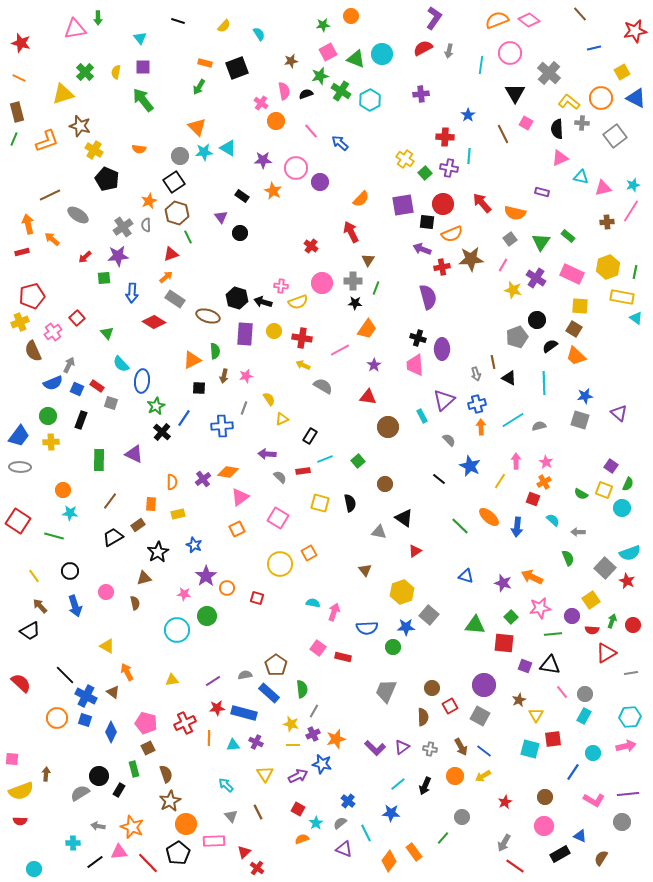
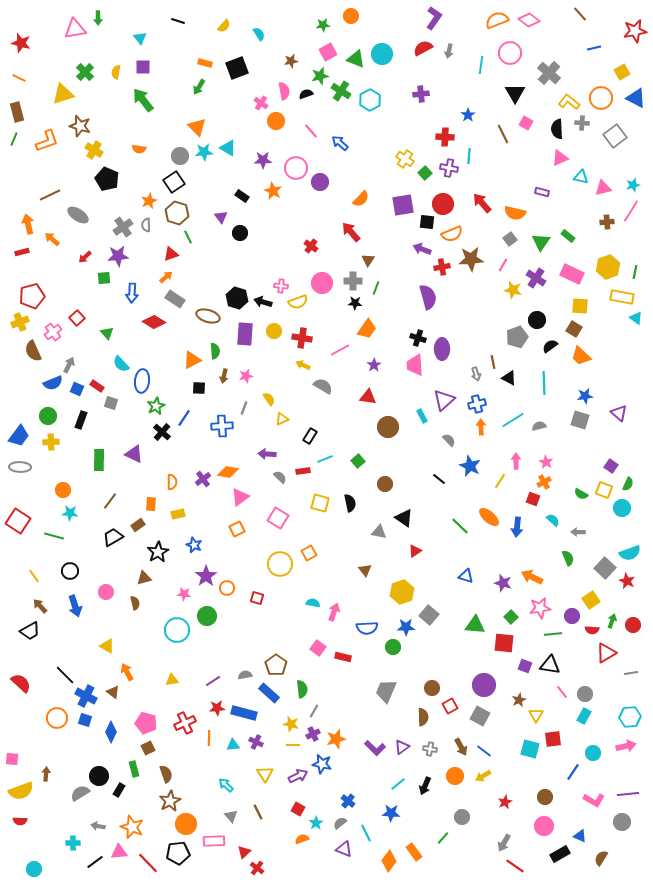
red arrow at (351, 232): rotated 15 degrees counterclockwise
orange trapezoid at (576, 356): moved 5 px right
black pentagon at (178, 853): rotated 25 degrees clockwise
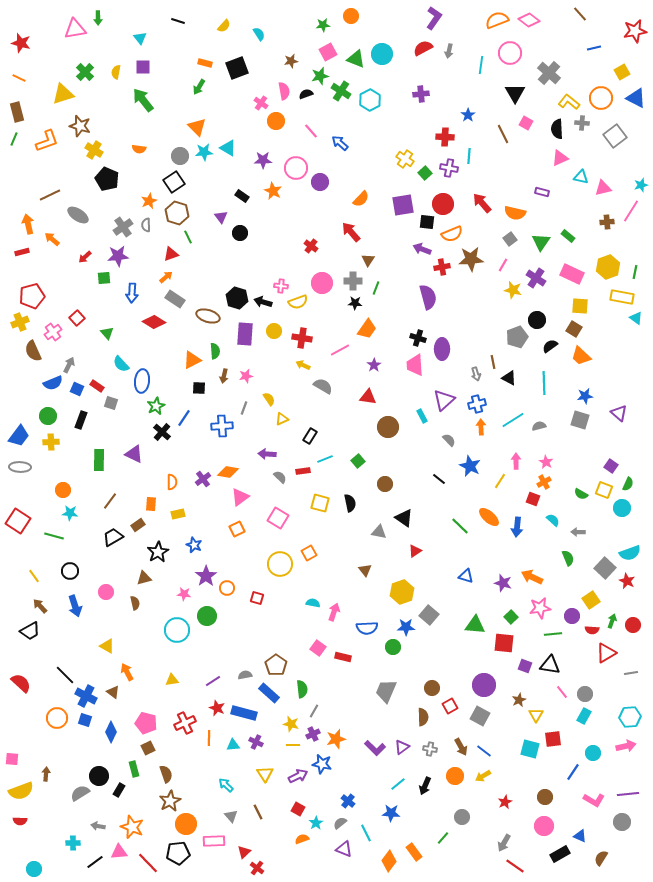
cyan star at (633, 185): moved 8 px right
red star at (217, 708): rotated 28 degrees clockwise
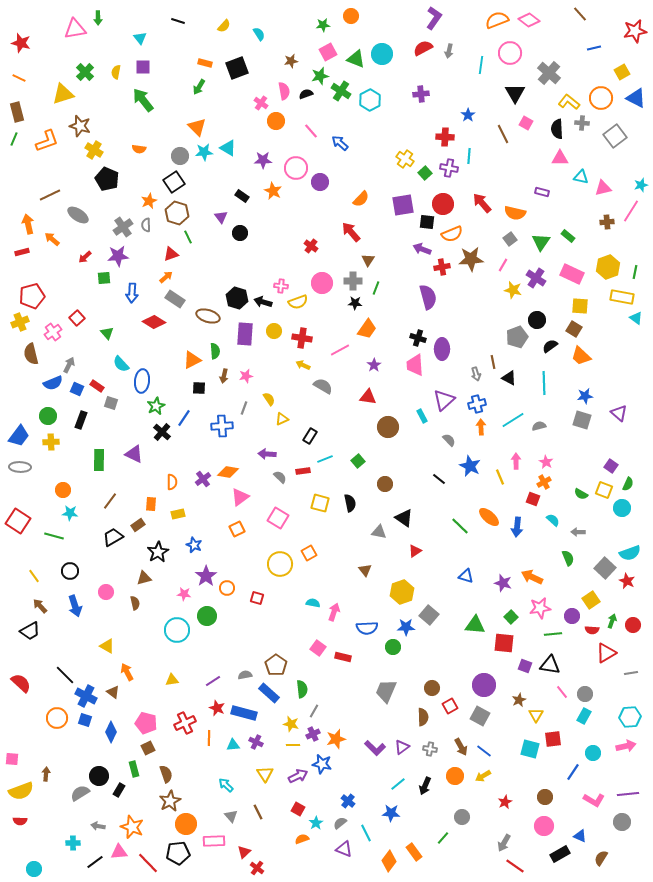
pink triangle at (560, 158): rotated 24 degrees clockwise
brown semicircle at (33, 351): moved 2 px left, 3 px down; rotated 10 degrees clockwise
gray square at (580, 420): moved 2 px right
yellow line at (500, 481): moved 4 px up; rotated 56 degrees counterclockwise
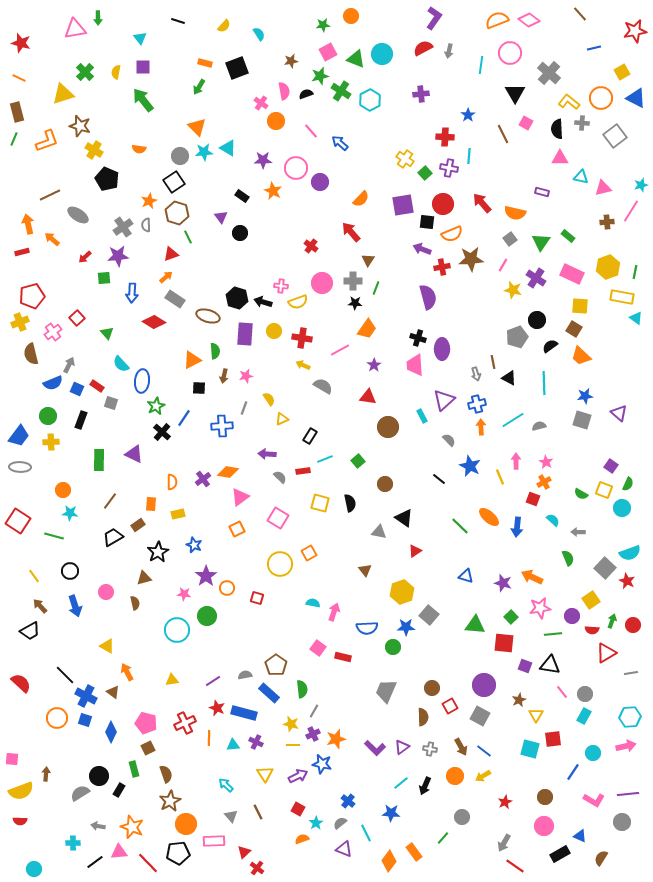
cyan line at (398, 784): moved 3 px right, 1 px up
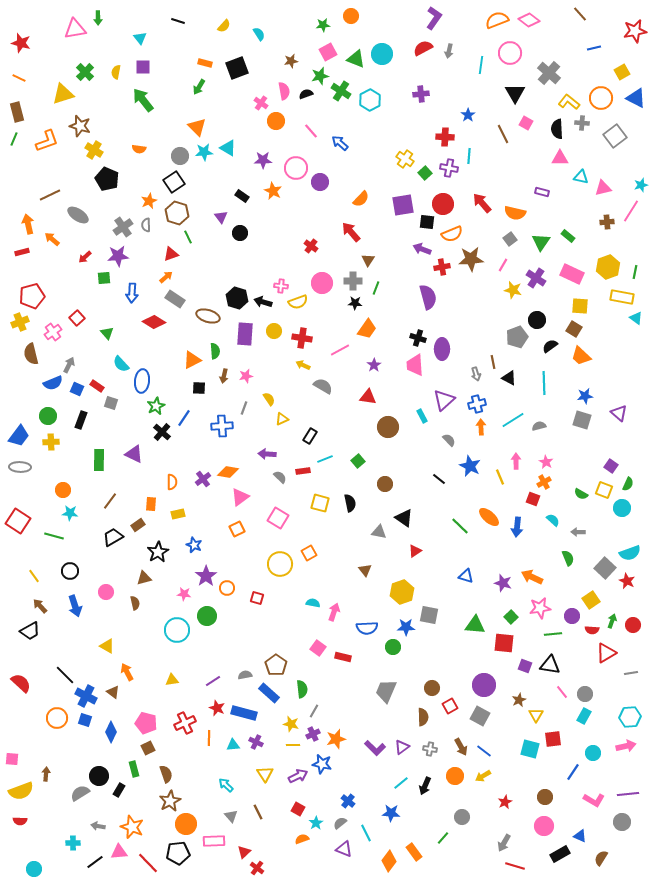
gray square at (429, 615): rotated 30 degrees counterclockwise
red line at (515, 866): rotated 18 degrees counterclockwise
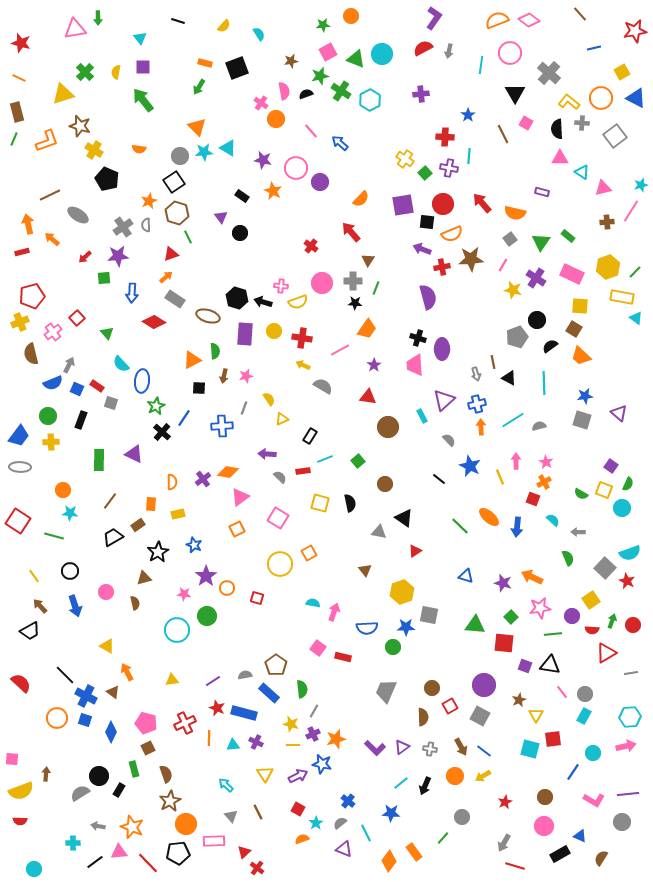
orange circle at (276, 121): moved 2 px up
purple star at (263, 160): rotated 12 degrees clockwise
cyan triangle at (581, 177): moved 1 px right, 5 px up; rotated 21 degrees clockwise
green line at (635, 272): rotated 32 degrees clockwise
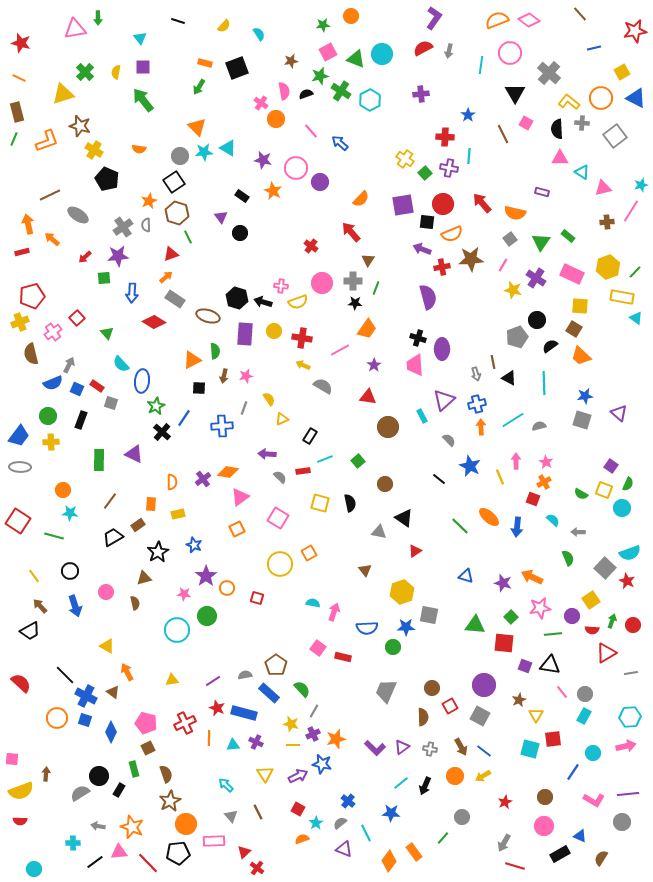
green semicircle at (302, 689): rotated 36 degrees counterclockwise
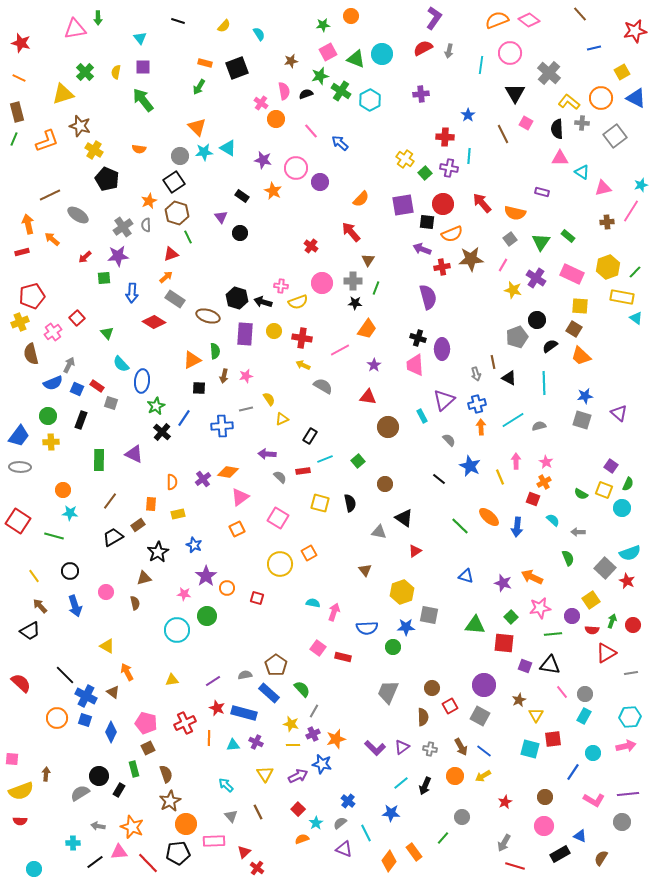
gray line at (244, 408): moved 2 px right, 1 px down; rotated 56 degrees clockwise
gray trapezoid at (386, 691): moved 2 px right, 1 px down
red square at (298, 809): rotated 16 degrees clockwise
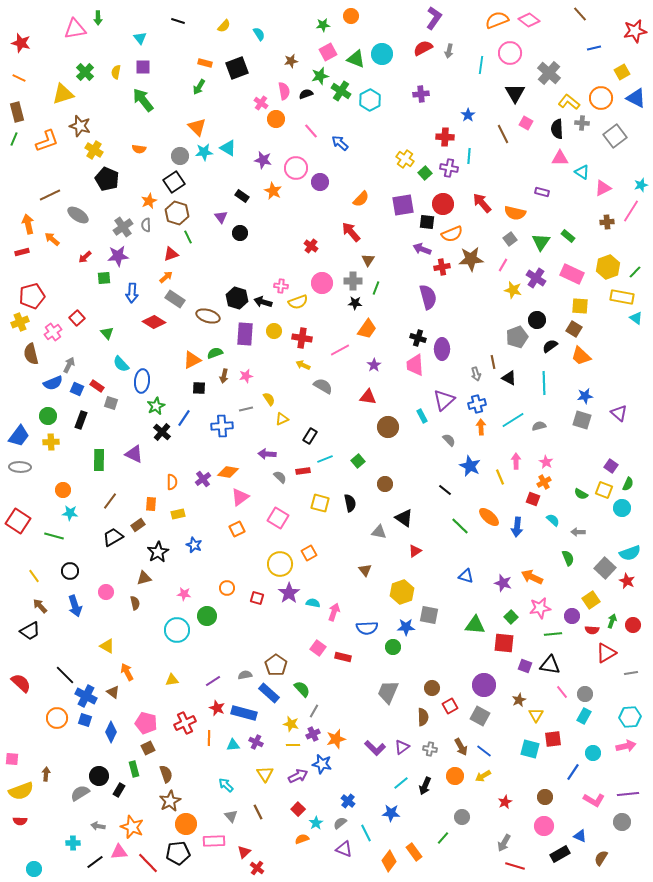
pink triangle at (603, 188): rotated 12 degrees counterclockwise
green semicircle at (215, 351): moved 2 px down; rotated 105 degrees counterclockwise
black line at (439, 479): moved 6 px right, 11 px down
purple star at (206, 576): moved 83 px right, 17 px down
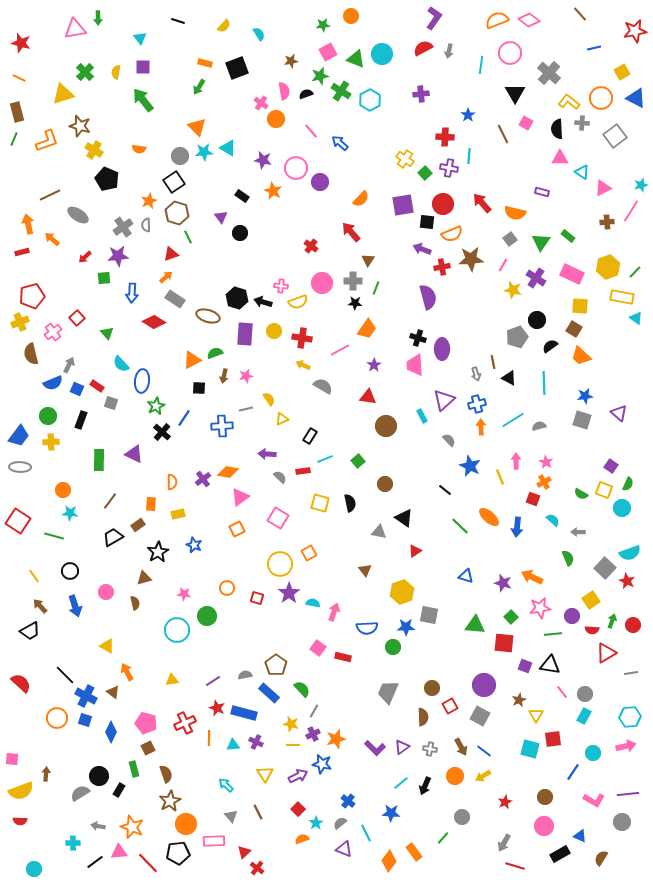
brown circle at (388, 427): moved 2 px left, 1 px up
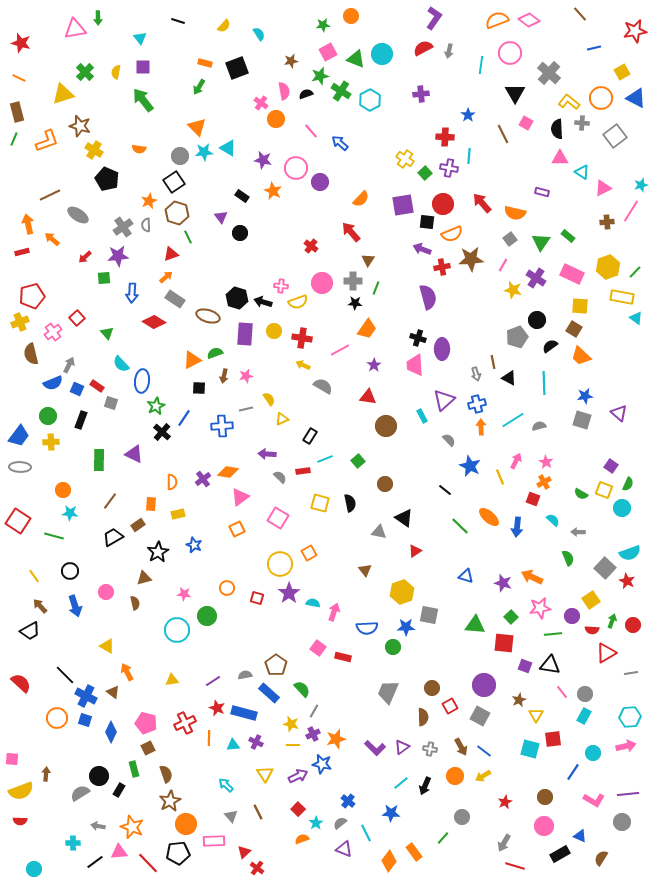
pink arrow at (516, 461): rotated 28 degrees clockwise
